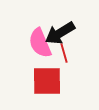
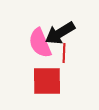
red line: rotated 18 degrees clockwise
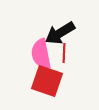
pink semicircle: moved 1 px right, 11 px down; rotated 12 degrees clockwise
red square: rotated 20 degrees clockwise
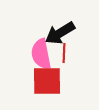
red square: rotated 20 degrees counterclockwise
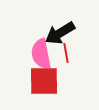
red line: moved 2 px right; rotated 12 degrees counterclockwise
red square: moved 3 px left
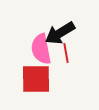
pink semicircle: moved 5 px up
red square: moved 8 px left, 2 px up
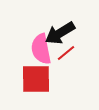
red line: rotated 60 degrees clockwise
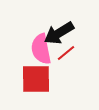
black arrow: moved 1 px left
